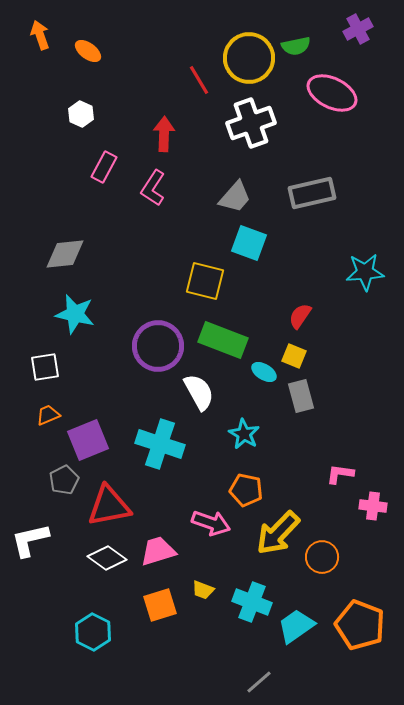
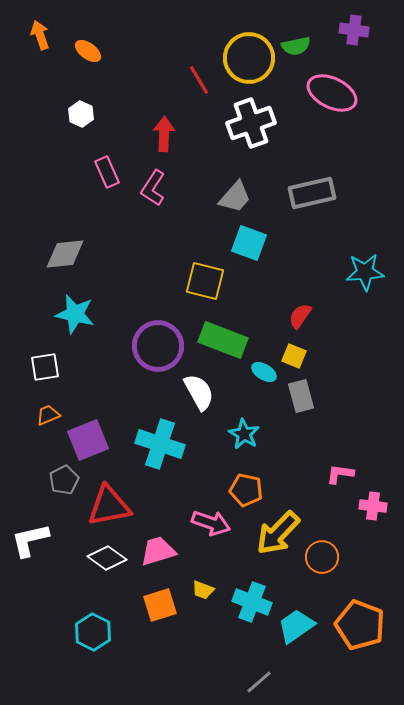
purple cross at (358, 29): moved 4 px left, 1 px down; rotated 36 degrees clockwise
pink rectangle at (104, 167): moved 3 px right, 5 px down; rotated 52 degrees counterclockwise
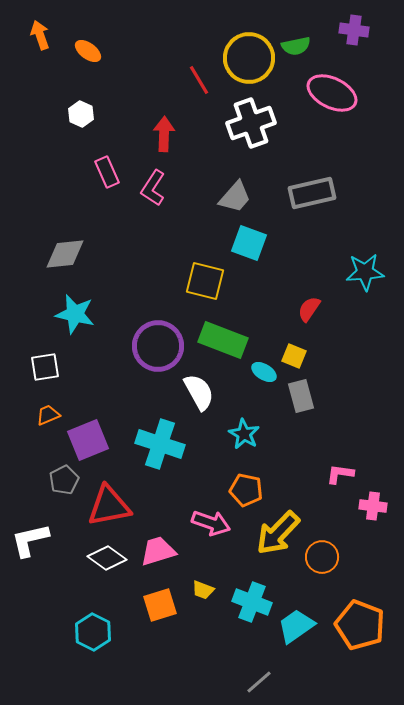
red semicircle at (300, 316): moved 9 px right, 7 px up
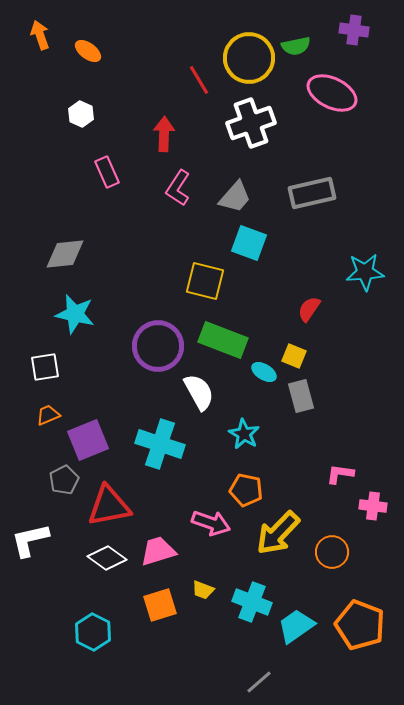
pink L-shape at (153, 188): moved 25 px right
orange circle at (322, 557): moved 10 px right, 5 px up
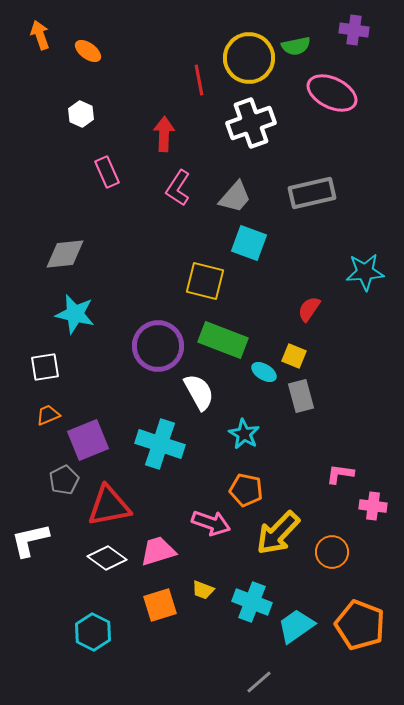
red line at (199, 80): rotated 20 degrees clockwise
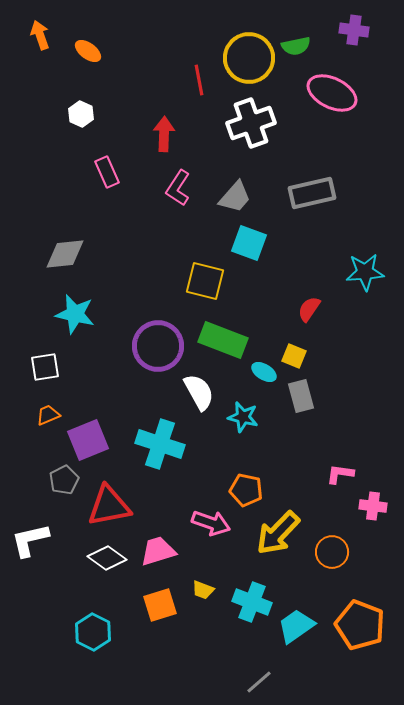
cyan star at (244, 434): moved 1 px left, 17 px up; rotated 16 degrees counterclockwise
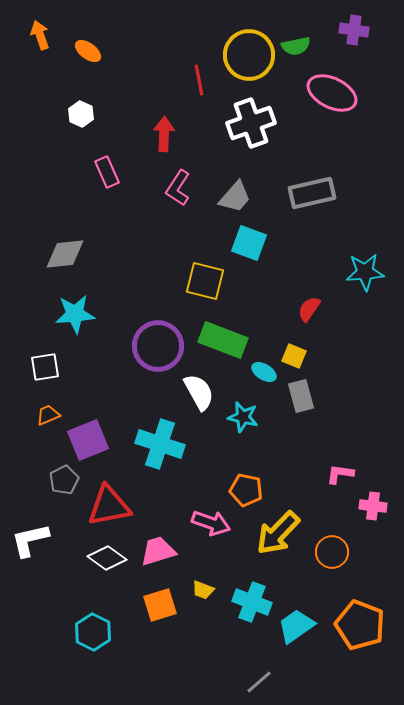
yellow circle at (249, 58): moved 3 px up
cyan star at (75, 314): rotated 18 degrees counterclockwise
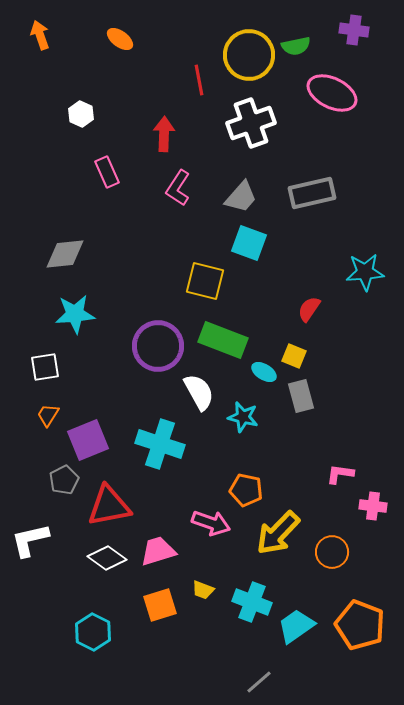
orange ellipse at (88, 51): moved 32 px right, 12 px up
gray trapezoid at (235, 197): moved 6 px right
orange trapezoid at (48, 415): rotated 35 degrees counterclockwise
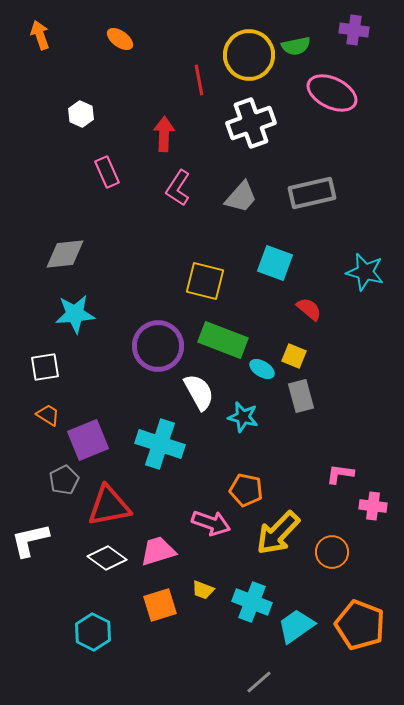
cyan square at (249, 243): moved 26 px right, 20 px down
cyan star at (365, 272): rotated 18 degrees clockwise
red semicircle at (309, 309): rotated 96 degrees clockwise
cyan ellipse at (264, 372): moved 2 px left, 3 px up
orange trapezoid at (48, 415): rotated 90 degrees clockwise
